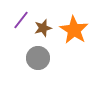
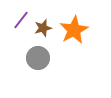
orange star: rotated 12 degrees clockwise
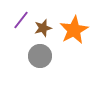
gray circle: moved 2 px right, 2 px up
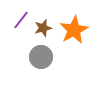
gray circle: moved 1 px right, 1 px down
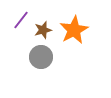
brown star: moved 2 px down
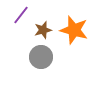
purple line: moved 5 px up
orange star: rotated 28 degrees counterclockwise
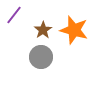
purple line: moved 7 px left
brown star: rotated 18 degrees counterclockwise
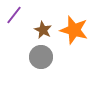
brown star: rotated 12 degrees counterclockwise
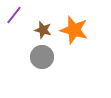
brown star: rotated 12 degrees counterclockwise
gray circle: moved 1 px right
